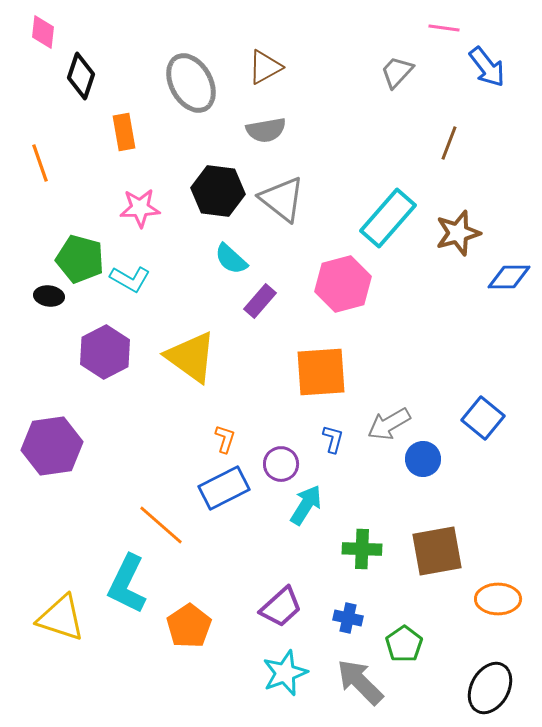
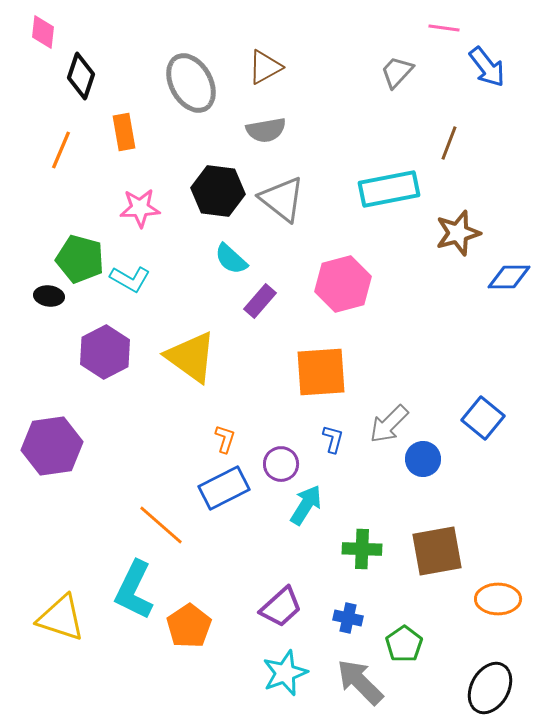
orange line at (40, 163): moved 21 px right, 13 px up; rotated 42 degrees clockwise
cyan rectangle at (388, 218): moved 1 px right, 29 px up; rotated 38 degrees clockwise
gray arrow at (389, 424): rotated 15 degrees counterclockwise
cyan L-shape at (127, 584): moved 7 px right, 6 px down
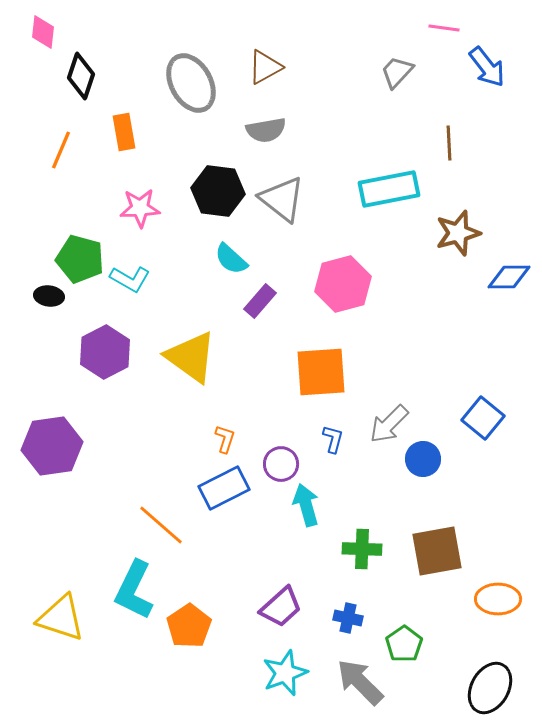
brown line at (449, 143): rotated 24 degrees counterclockwise
cyan arrow at (306, 505): rotated 48 degrees counterclockwise
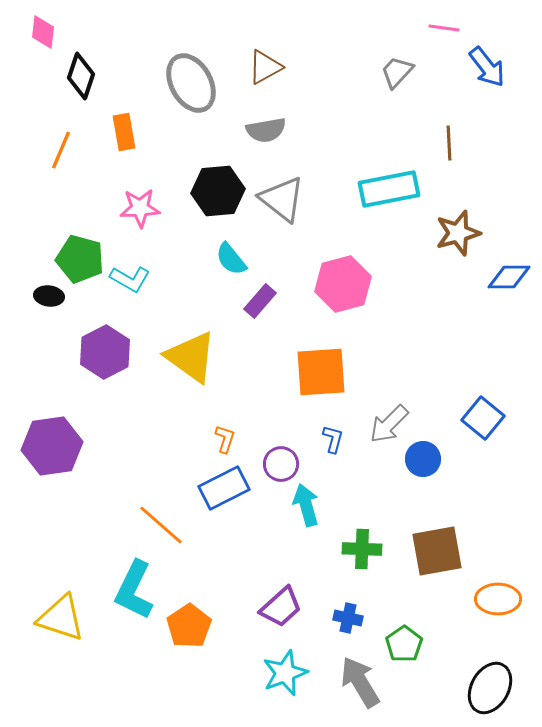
black hexagon at (218, 191): rotated 12 degrees counterclockwise
cyan semicircle at (231, 259): rotated 9 degrees clockwise
gray arrow at (360, 682): rotated 14 degrees clockwise
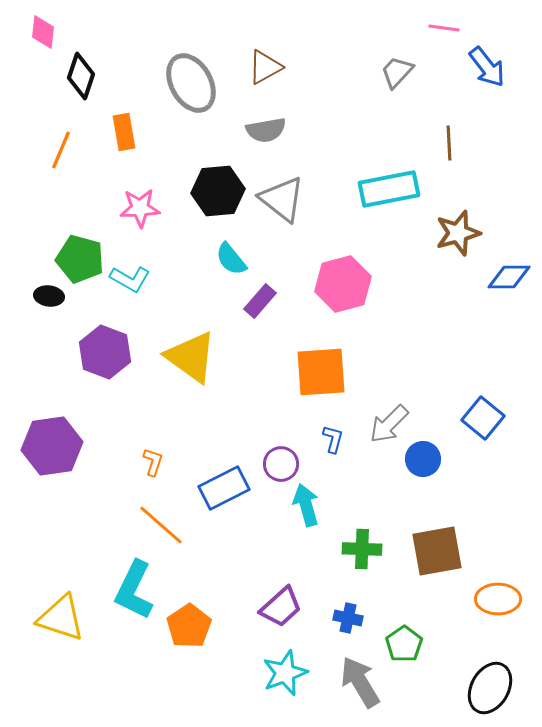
purple hexagon at (105, 352): rotated 12 degrees counterclockwise
orange L-shape at (225, 439): moved 72 px left, 23 px down
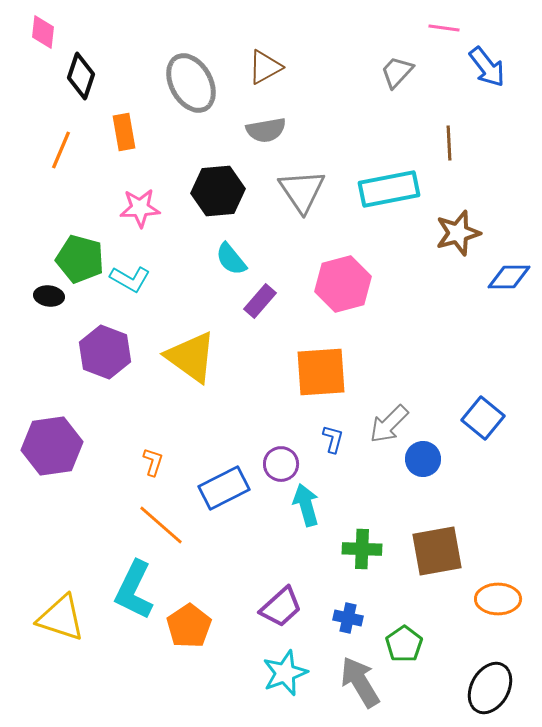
gray triangle at (282, 199): moved 20 px right, 8 px up; rotated 18 degrees clockwise
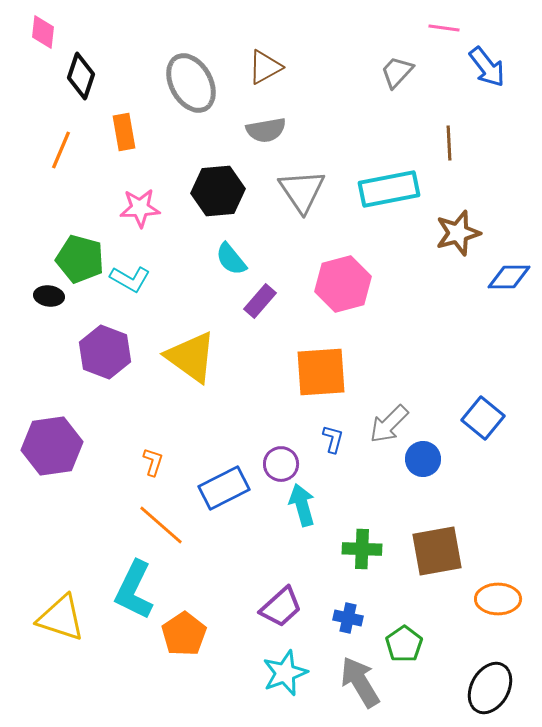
cyan arrow at (306, 505): moved 4 px left
orange pentagon at (189, 626): moved 5 px left, 8 px down
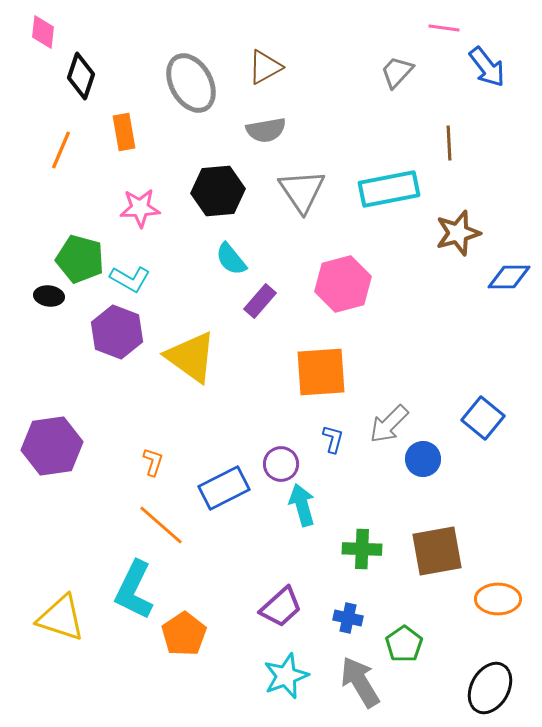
purple hexagon at (105, 352): moved 12 px right, 20 px up
cyan star at (285, 673): moved 1 px right, 3 px down
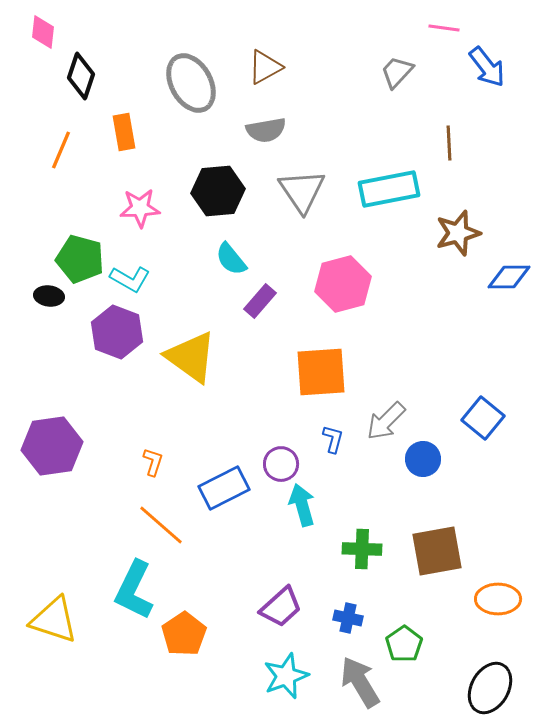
gray arrow at (389, 424): moved 3 px left, 3 px up
yellow triangle at (61, 618): moved 7 px left, 2 px down
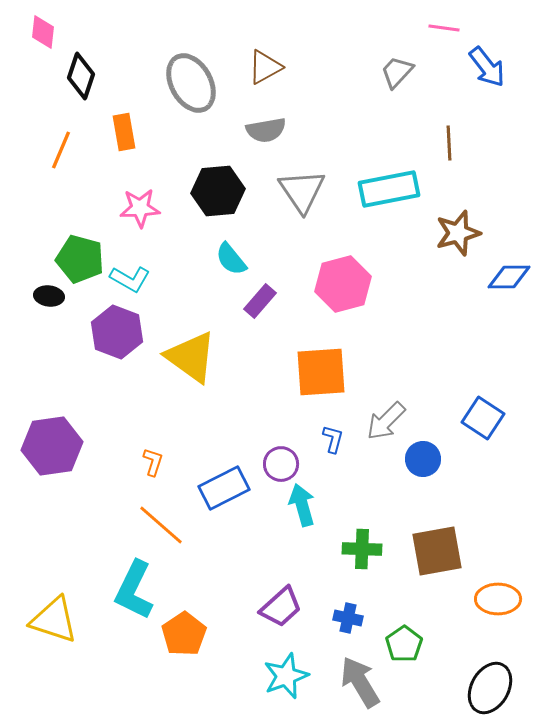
blue square at (483, 418): rotated 6 degrees counterclockwise
